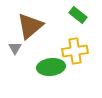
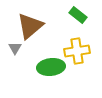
yellow cross: moved 2 px right
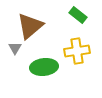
green ellipse: moved 7 px left
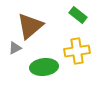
gray triangle: rotated 32 degrees clockwise
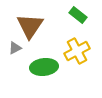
brown triangle: rotated 16 degrees counterclockwise
yellow cross: rotated 20 degrees counterclockwise
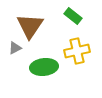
green rectangle: moved 5 px left, 1 px down
yellow cross: rotated 15 degrees clockwise
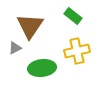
green ellipse: moved 2 px left, 1 px down
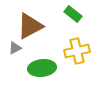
green rectangle: moved 2 px up
brown triangle: rotated 28 degrees clockwise
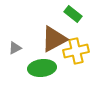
brown triangle: moved 24 px right, 13 px down
yellow cross: moved 1 px left
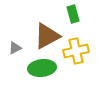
green rectangle: rotated 36 degrees clockwise
brown triangle: moved 7 px left, 3 px up
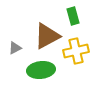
green rectangle: moved 2 px down
green ellipse: moved 1 px left, 2 px down
